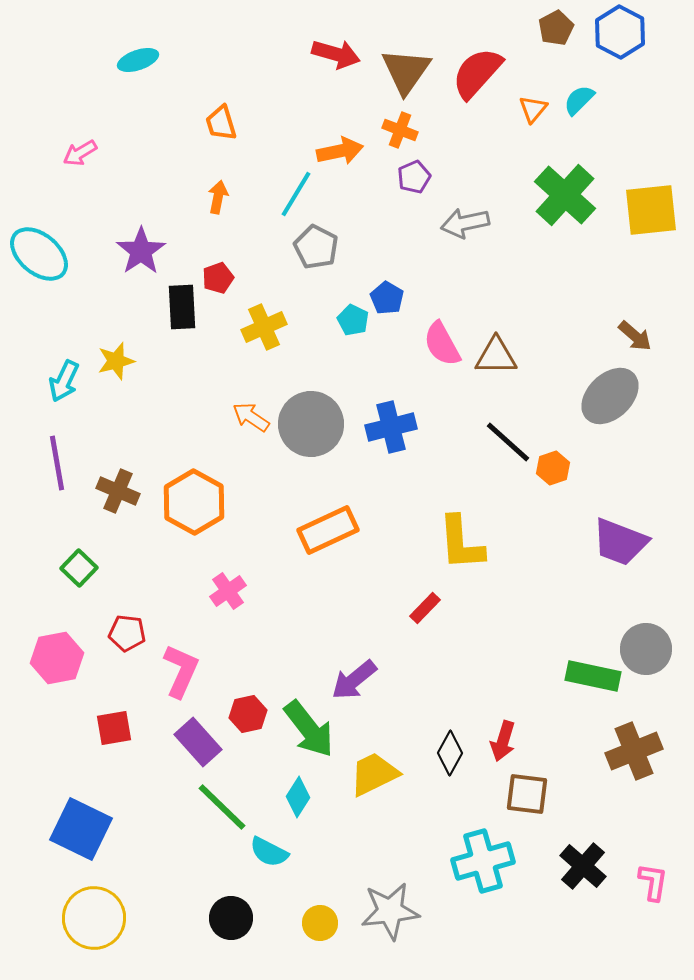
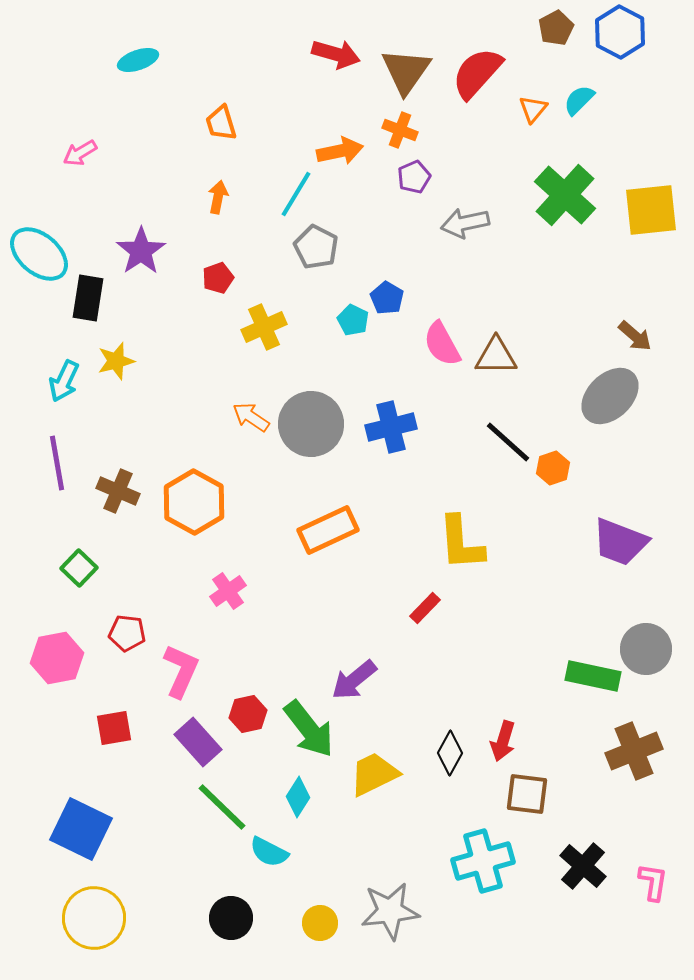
black rectangle at (182, 307): moved 94 px left, 9 px up; rotated 12 degrees clockwise
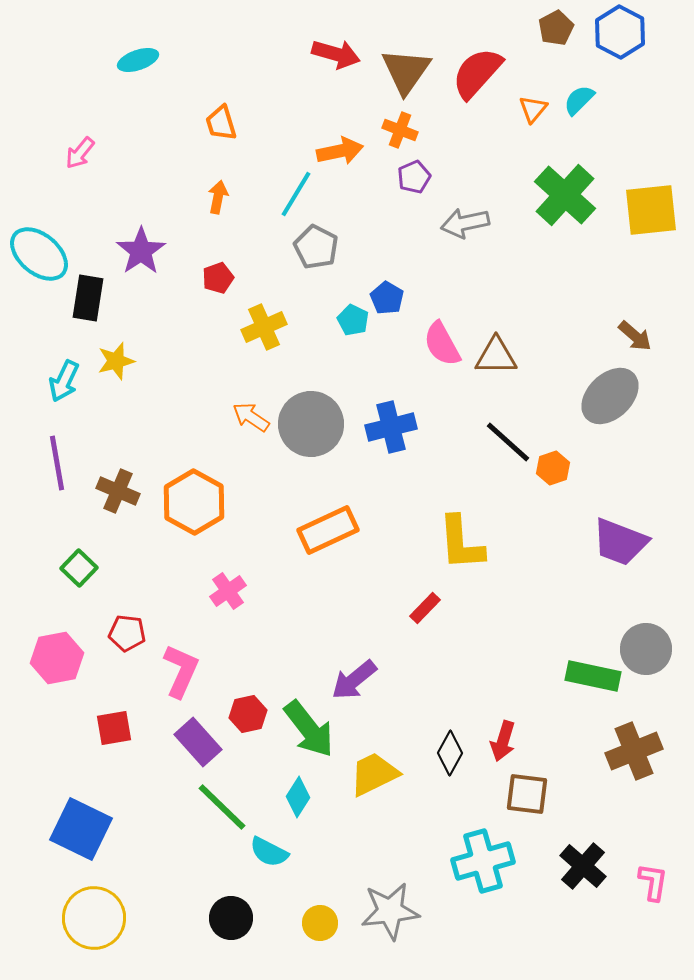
pink arrow at (80, 153): rotated 20 degrees counterclockwise
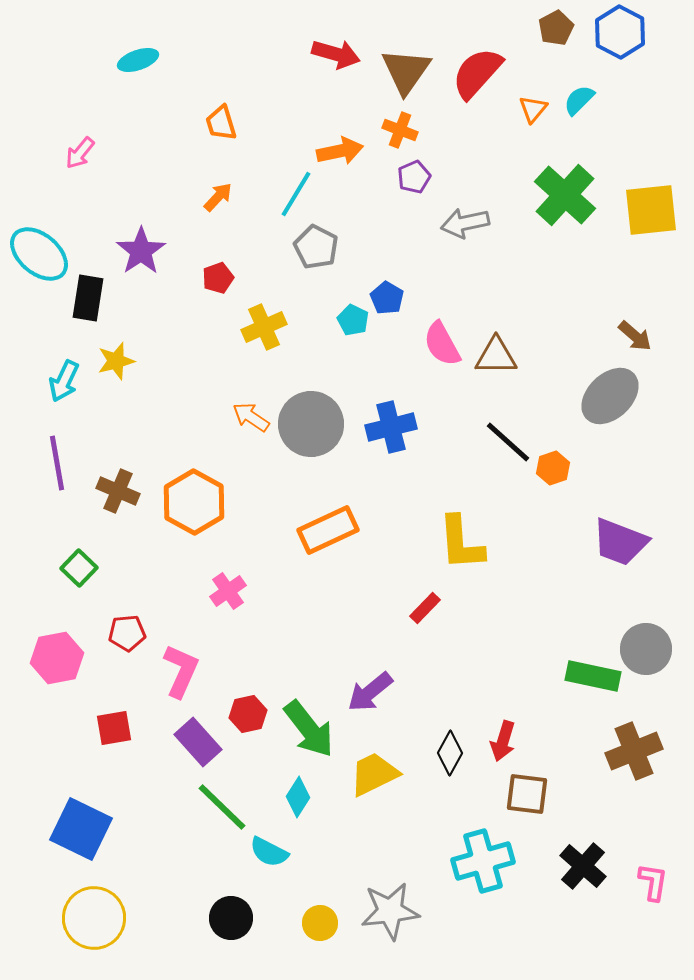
orange arrow at (218, 197): rotated 32 degrees clockwise
red pentagon at (127, 633): rotated 12 degrees counterclockwise
purple arrow at (354, 680): moved 16 px right, 12 px down
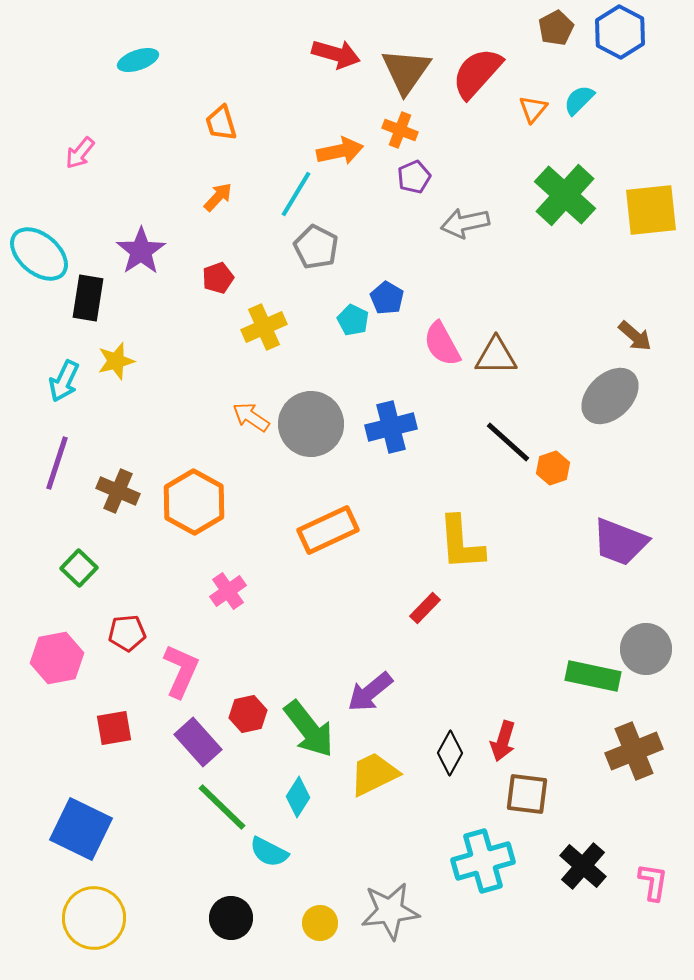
purple line at (57, 463): rotated 28 degrees clockwise
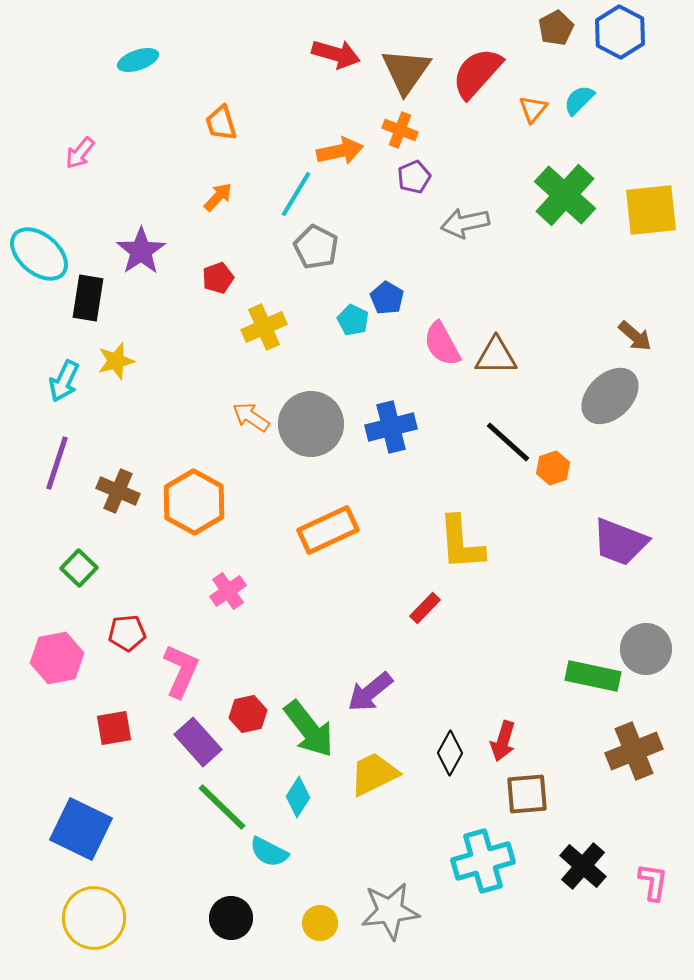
brown square at (527, 794): rotated 12 degrees counterclockwise
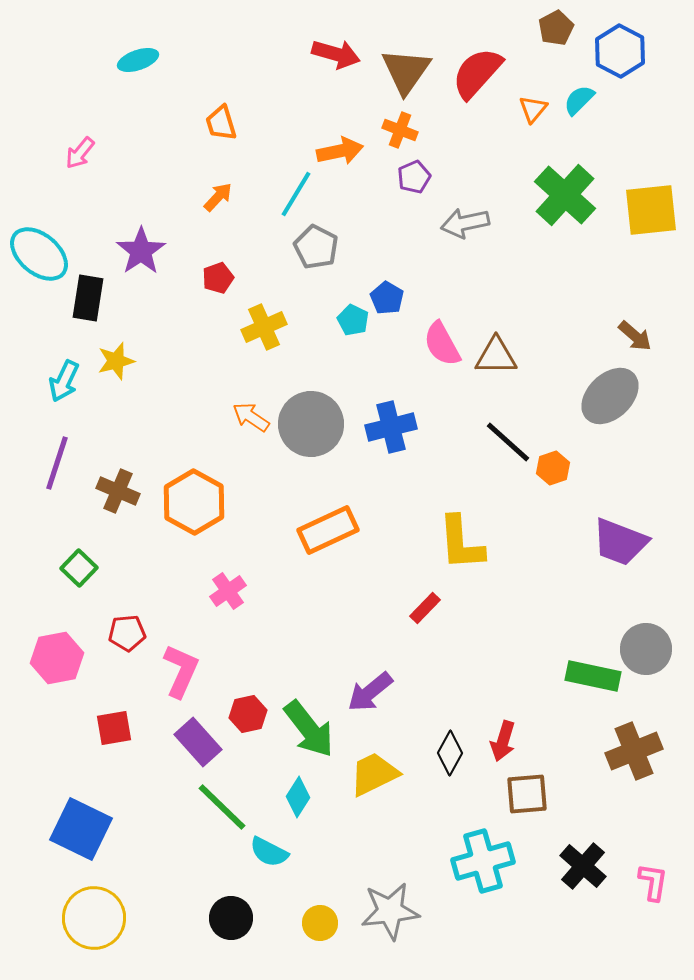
blue hexagon at (620, 32): moved 19 px down
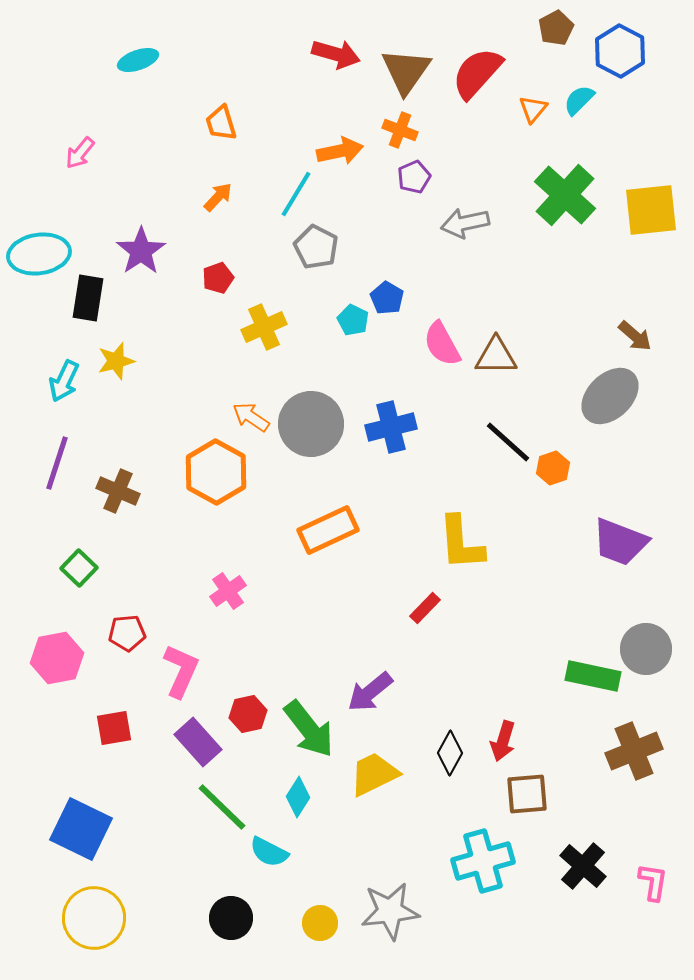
cyan ellipse at (39, 254): rotated 48 degrees counterclockwise
orange hexagon at (194, 502): moved 22 px right, 30 px up
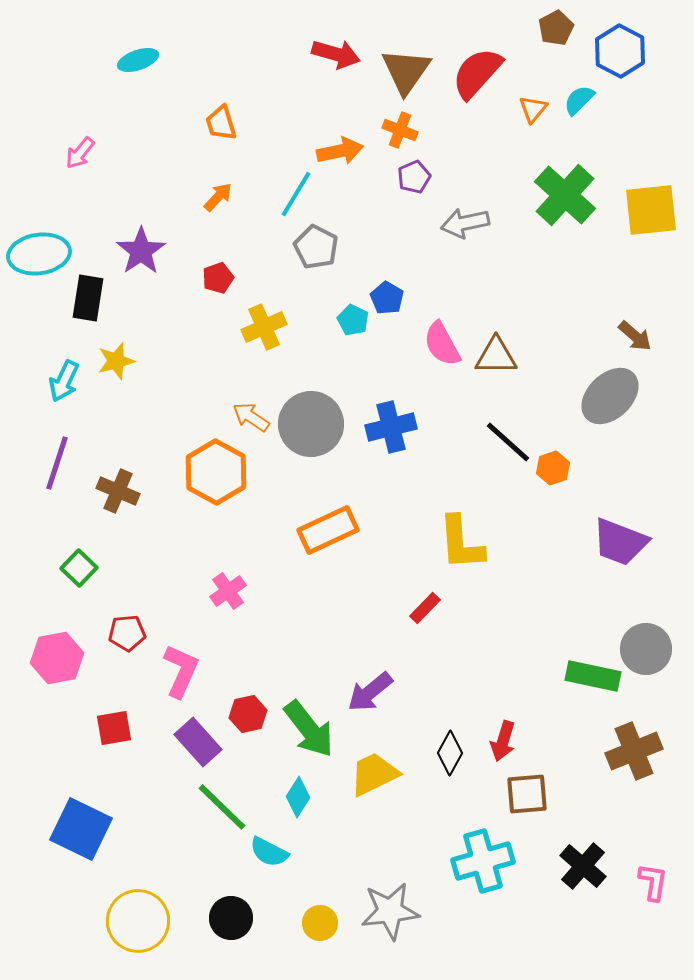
yellow circle at (94, 918): moved 44 px right, 3 px down
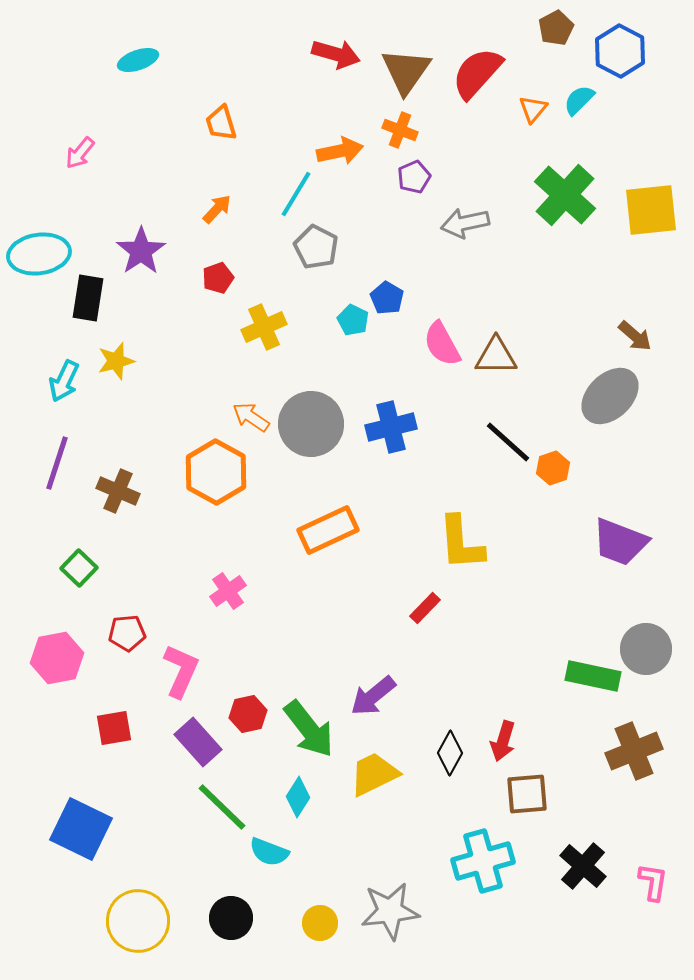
orange arrow at (218, 197): moved 1 px left, 12 px down
purple arrow at (370, 692): moved 3 px right, 4 px down
cyan semicircle at (269, 852): rotated 6 degrees counterclockwise
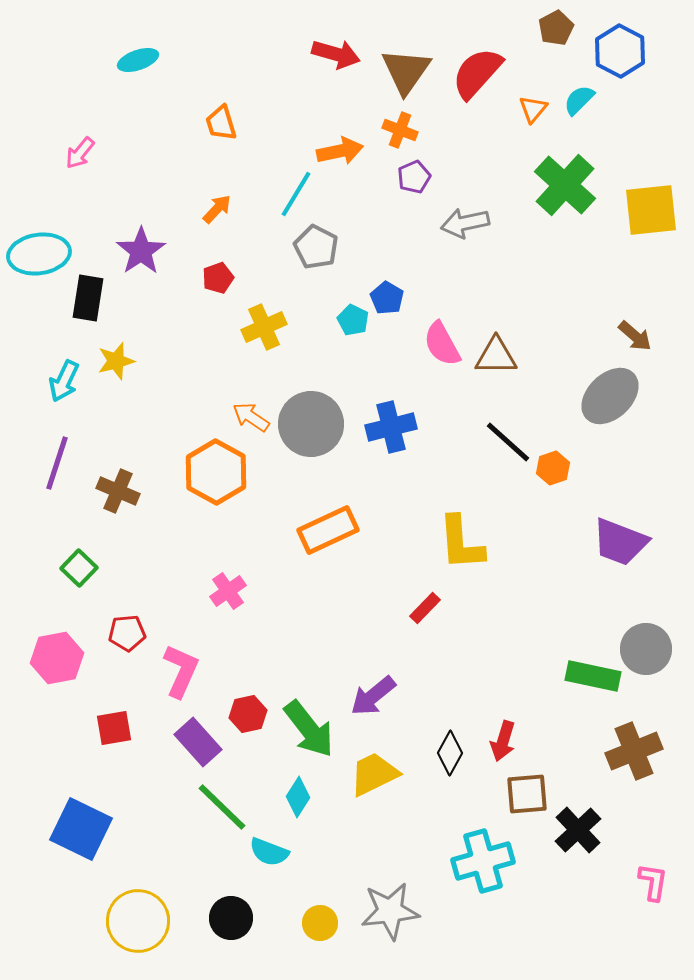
green cross at (565, 195): moved 10 px up
black cross at (583, 866): moved 5 px left, 36 px up; rotated 6 degrees clockwise
